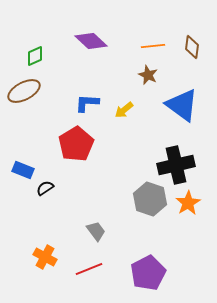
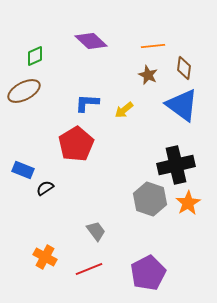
brown diamond: moved 8 px left, 21 px down
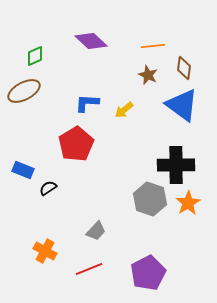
black cross: rotated 12 degrees clockwise
black semicircle: moved 3 px right
gray trapezoid: rotated 80 degrees clockwise
orange cross: moved 6 px up
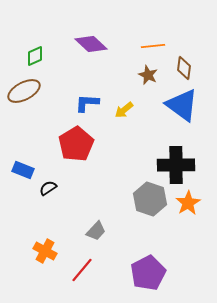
purple diamond: moved 3 px down
red line: moved 7 px left, 1 px down; rotated 28 degrees counterclockwise
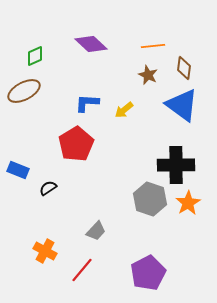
blue rectangle: moved 5 px left
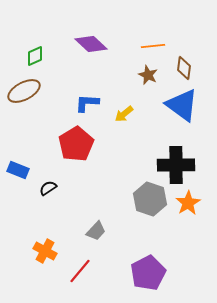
yellow arrow: moved 4 px down
red line: moved 2 px left, 1 px down
